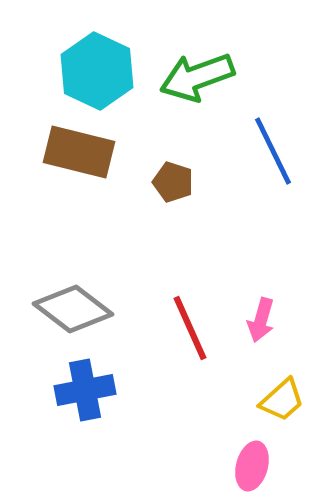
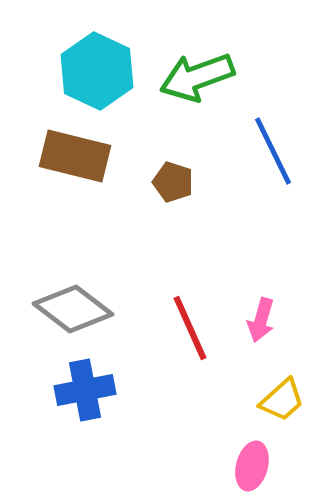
brown rectangle: moved 4 px left, 4 px down
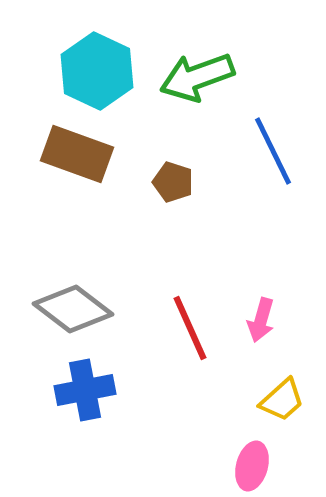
brown rectangle: moved 2 px right, 2 px up; rotated 6 degrees clockwise
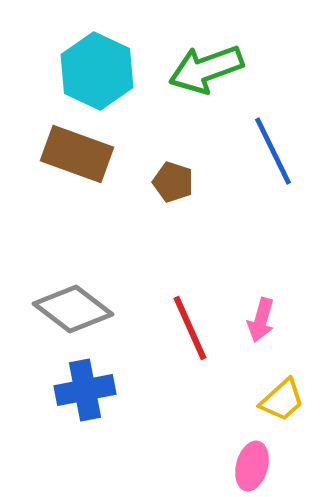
green arrow: moved 9 px right, 8 px up
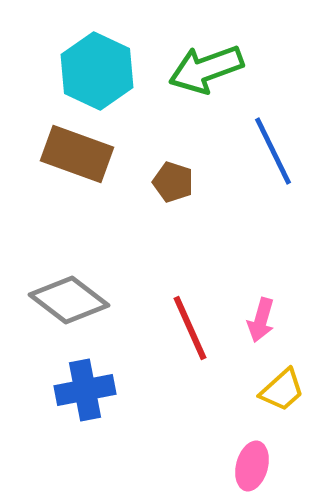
gray diamond: moved 4 px left, 9 px up
yellow trapezoid: moved 10 px up
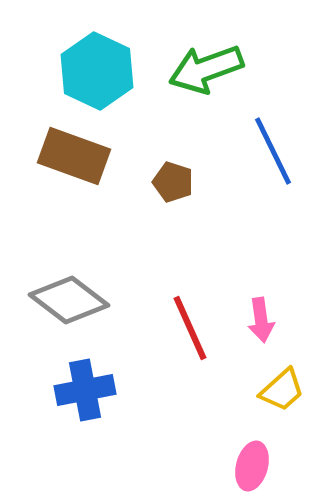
brown rectangle: moved 3 px left, 2 px down
pink arrow: rotated 24 degrees counterclockwise
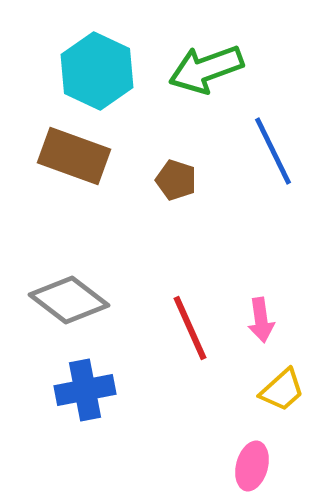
brown pentagon: moved 3 px right, 2 px up
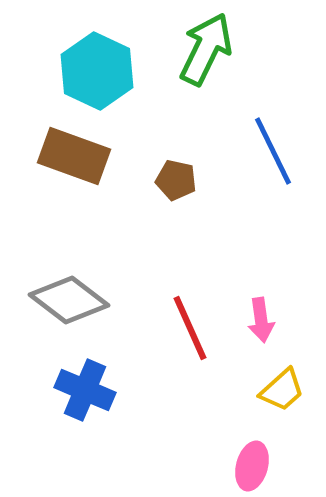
green arrow: moved 20 px up; rotated 136 degrees clockwise
brown pentagon: rotated 6 degrees counterclockwise
blue cross: rotated 34 degrees clockwise
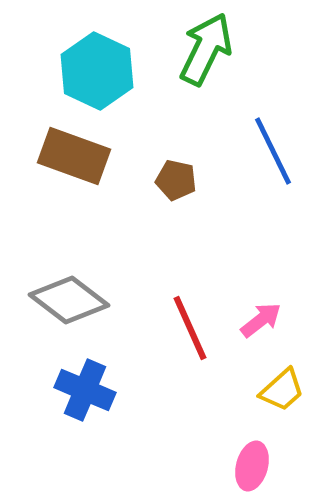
pink arrow: rotated 120 degrees counterclockwise
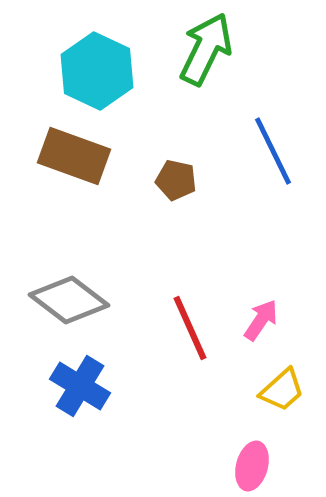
pink arrow: rotated 18 degrees counterclockwise
blue cross: moved 5 px left, 4 px up; rotated 8 degrees clockwise
